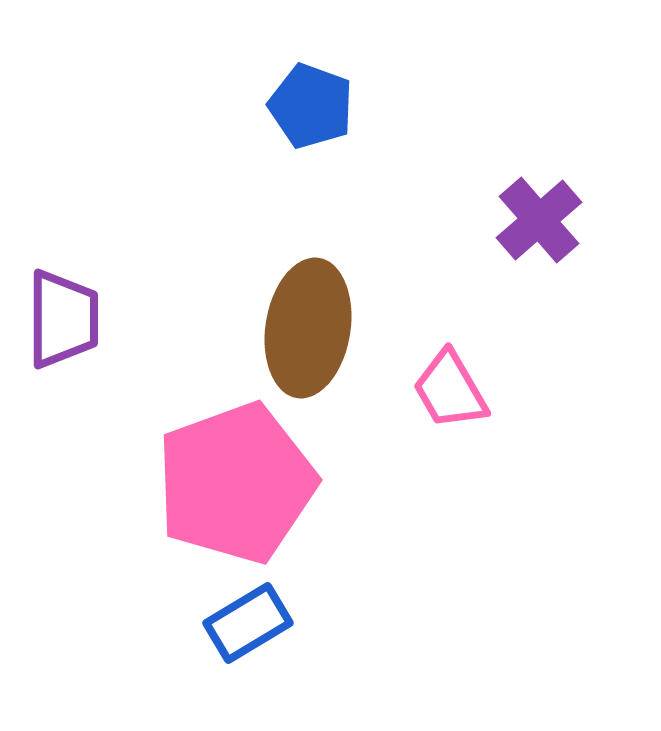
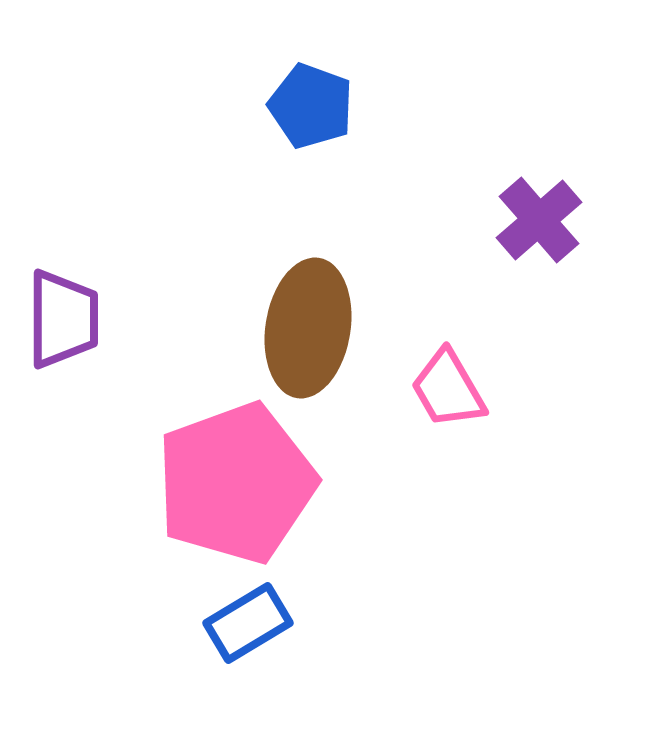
pink trapezoid: moved 2 px left, 1 px up
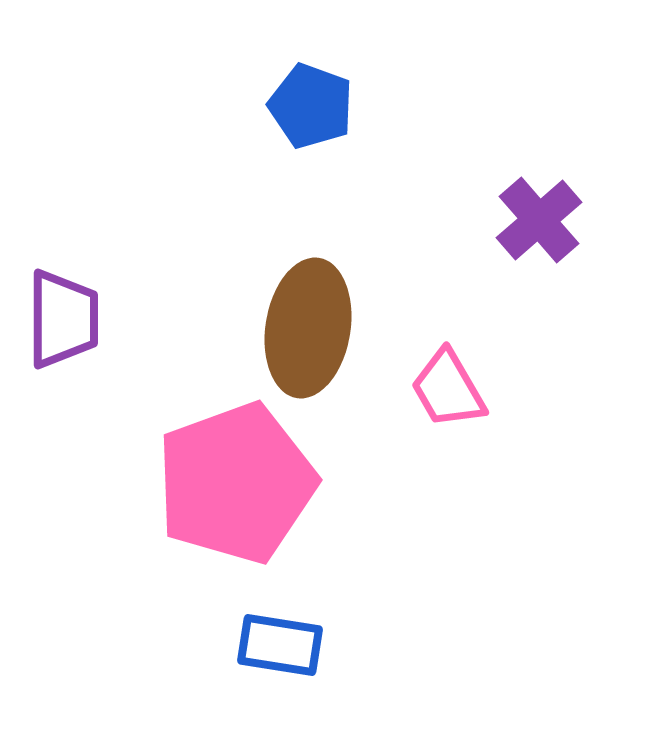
blue rectangle: moved 32 px right, 22 px down; rotated 40 degrees clockwise
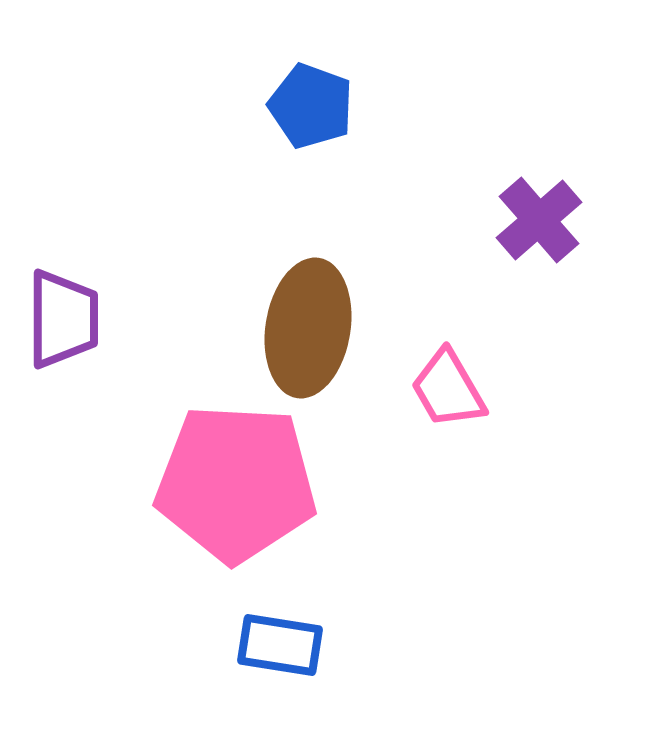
pink pentagon: rotated 23 degrees clockwise
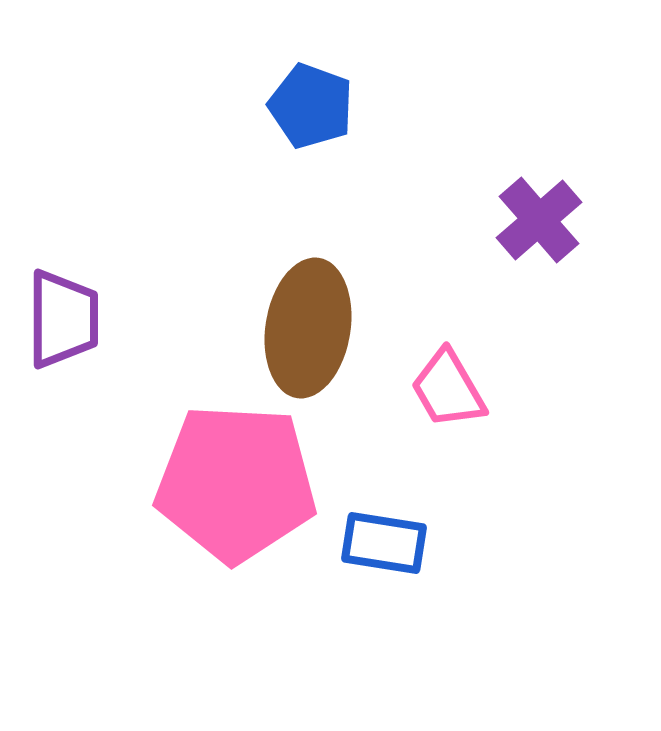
blue rectangle: moved 104 px right, 102 px up
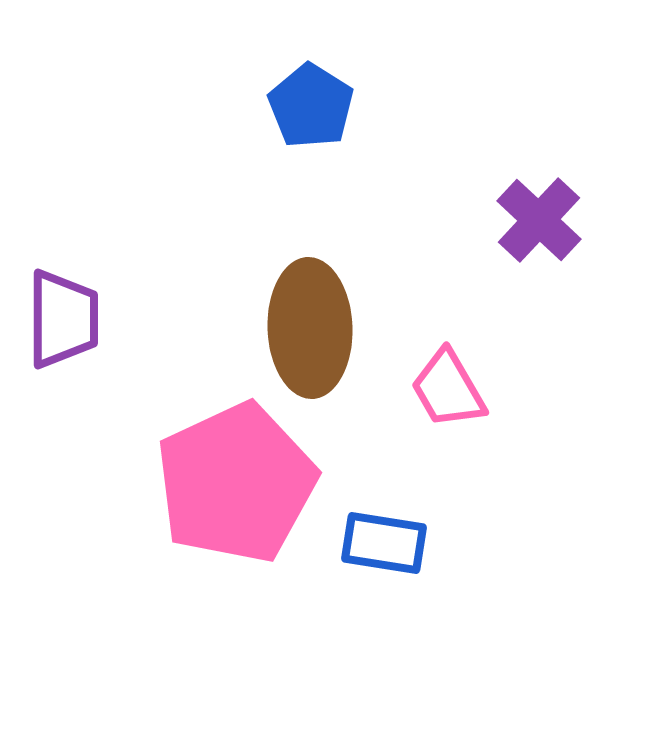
blue pentagon: rotated 12 degrees clockwise
purple cross: rotated 6 degrees counterclockwise
brown ellipse: moved 2 px right; rotated 11 degrees counterclockwise
pink pentagon: rotated 28 degrees counterclockwise
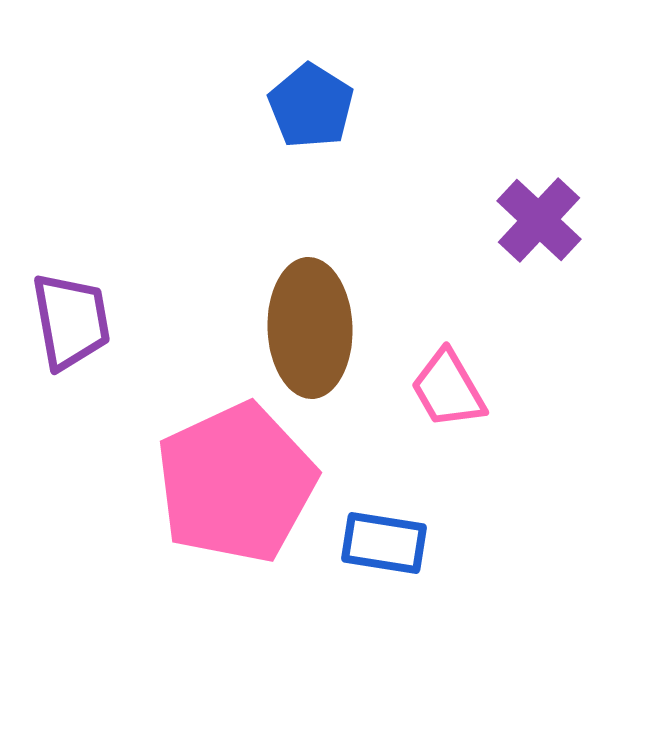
purple trapezoid: moved 8 px right, 2 px down; rotated 10 degrees counterclockwise
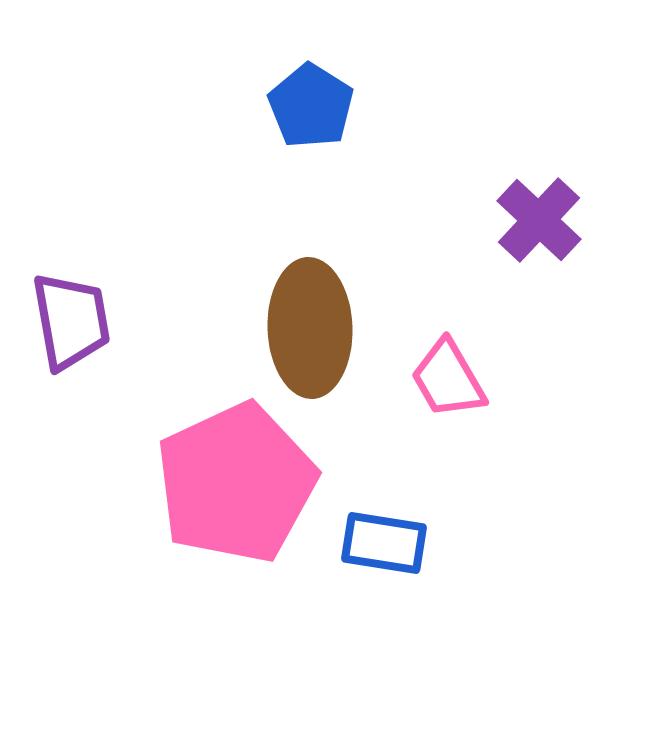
pink trapezoid: moved 10 px up
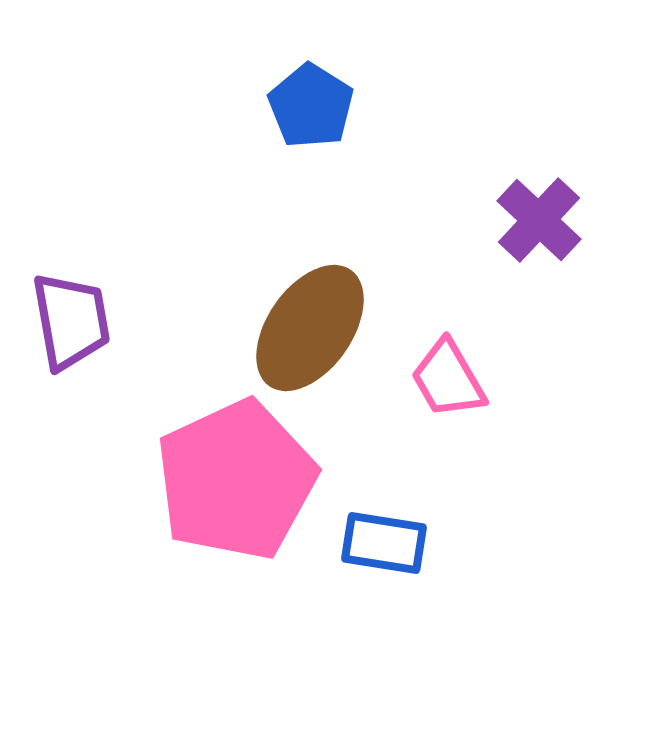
brown ellipse: rotated 37 degrees clockwise
pink pentagon: moved 3 px up
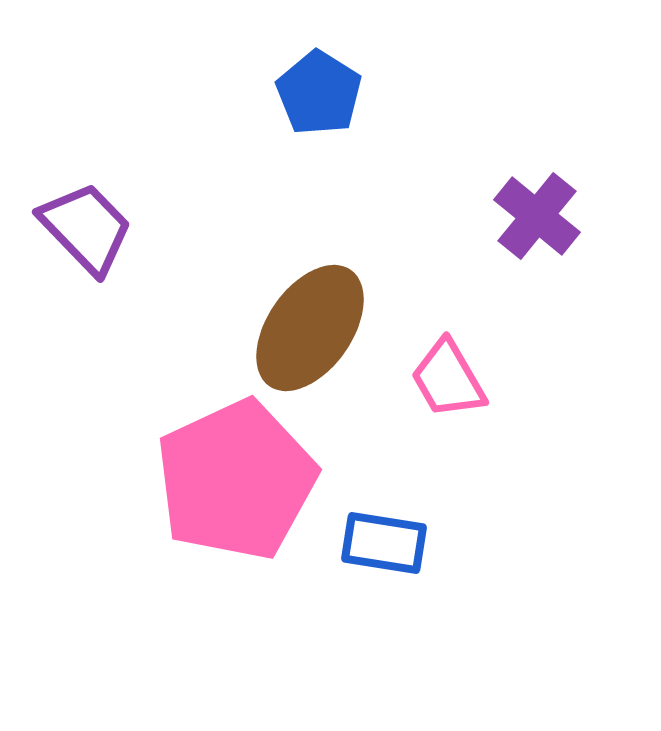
blue pentagon: moved 8 px right, 13 px up
purple cross: moved 2 px left, 4 px up; rotated 4 degrees counterclockwise
purple trapezoid: moved 15 px right, 93 px up; rotated 34 degrees counterclockwise
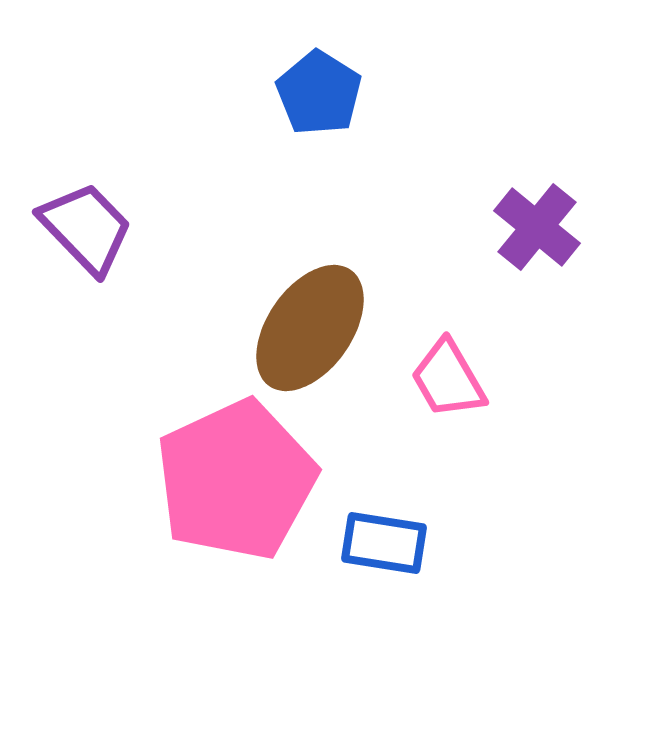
purple cross: moved 11 px down
